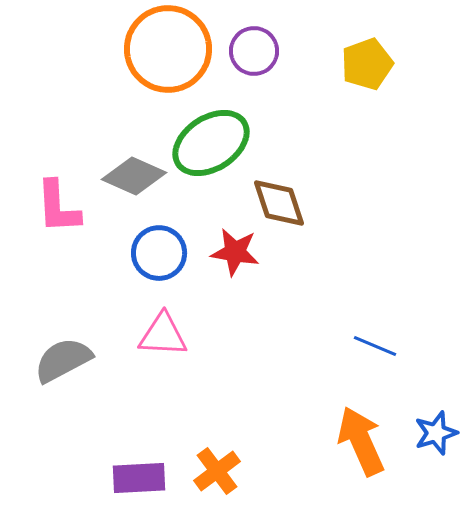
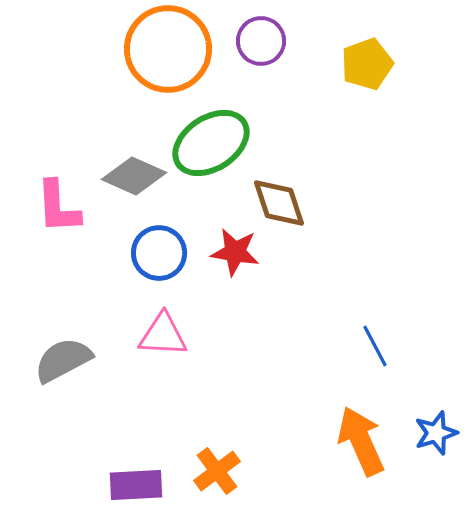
purple circle: moved 7 px right, 10 px up
blue line: rotated 39 degrees clockwise
purple rectangle: moved 3 px left, 7 px down
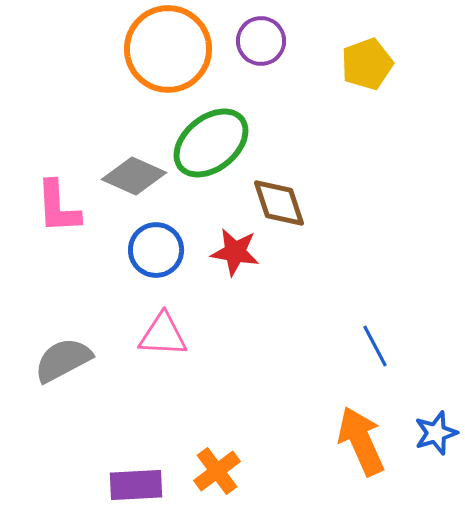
green ellipse: rotated 6 degrees counterclockwise
blue circle: moved 3 px left, 3 px up
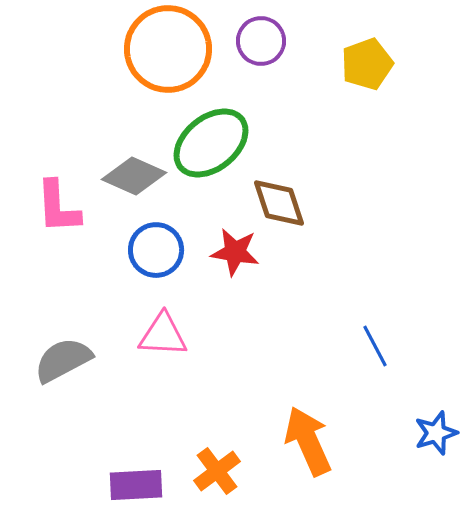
orange arrow: moved 53 px left
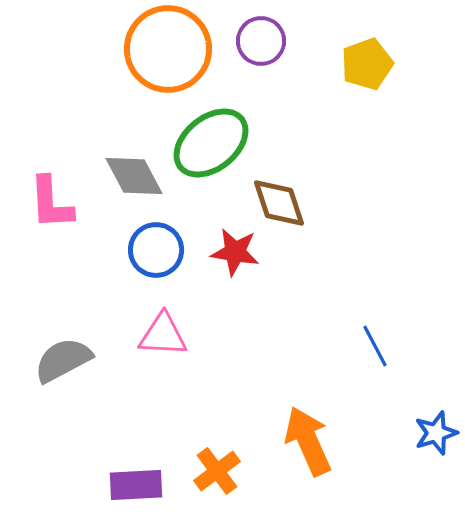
gray diamond: rotated 38 degrees clockwise
pink L-shape: moved 7 px left, 4 px up
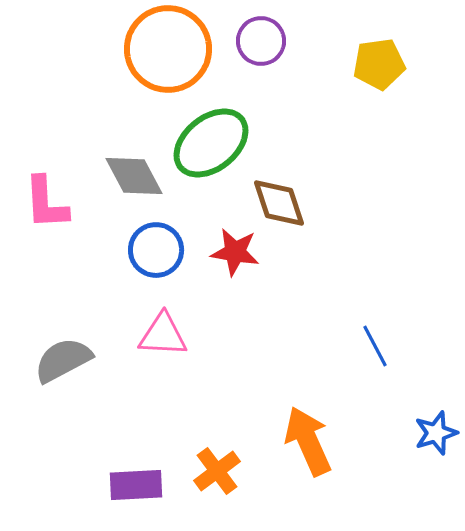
yellow pentagon: moved 12 px right; rotated 12 degrees clockwise
pink L-shape: moved 5 px left
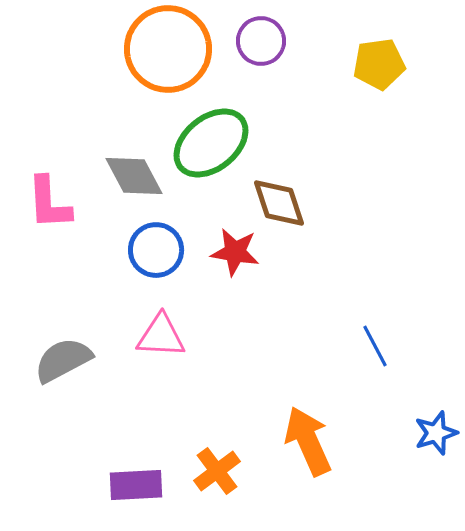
pink L-shape: moved 3 px right
pink triangle: moved 2 px left, 1 px down
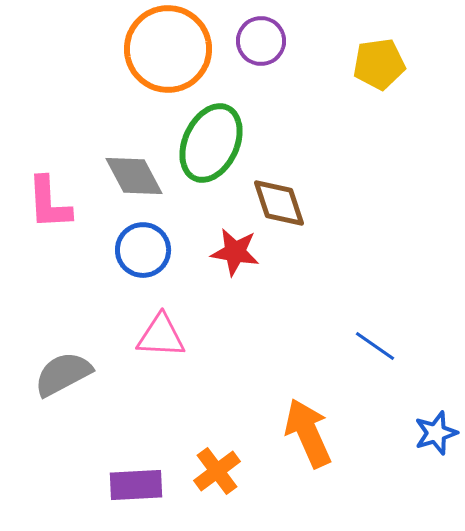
green ellipse: rotated 26 degrees counterclockwise
blue circle: moved 13 px left
blue line: rotated 27 degrees counterclockwise
gray semicircle: moved 14 px down
orange arrow: moved 8 px up
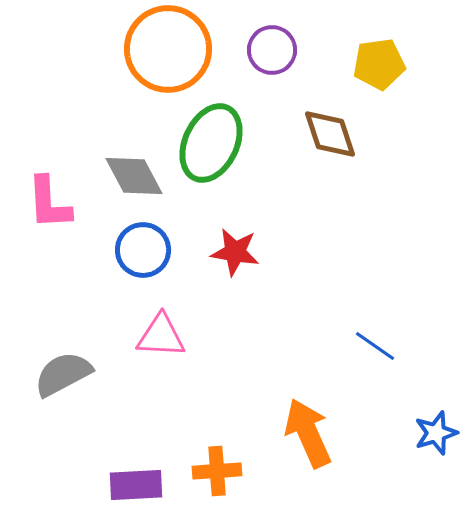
purple circle: moved 11 px right, 9 px down
brown diamond: moved 51 px right, 69 px up
orange cross: rotated 33 degrees clockwise
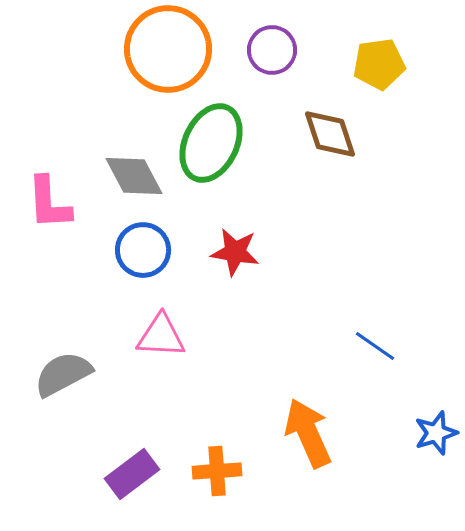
purple rectangle: moved 4 px left, 11 px up; rotated 34 degrees counterclockwise
